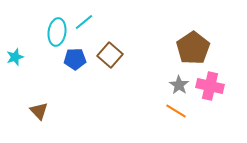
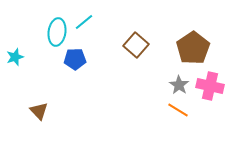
brown square: moved 26 px right, 10 px up
orange line: moved 2 px right, 1 px up
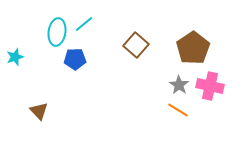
cyan line: moved 2 px down
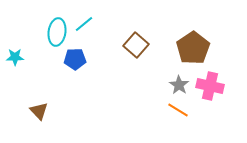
cyan star: rotated 18 degrees clockwise
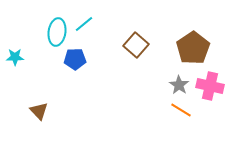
orange line: moved 3 px right
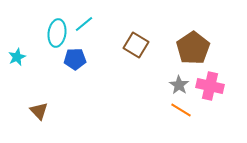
cyan ellipse: moved 1 px down
brown square: rotated 10 degrees counterclockwise
cyan star: moved 2 px right; rotated 24 degrees counterclockwise
